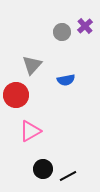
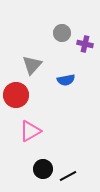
purple cross: moved 18 px down; rotated 35 degrees counterclockwise
gray circle: moved 1 px down
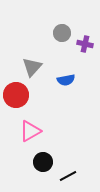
gray triangle: moved 2 px down
black circle: moved 7 px up
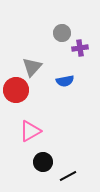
purple cross: moved 5 px left, 4 px down; rotated 21 degrees counterclockwise
blue semicircle: moved 1 px left, 1 px down
red circle: moved 5 px up
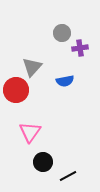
pink triangle: moved 1 px down; rotated 25 degrees counterclockwise
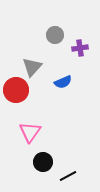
gray circle: moved 7 px left, 2 px down
blue semicircle: moved 2 px left, 1 px down; rotated 12 degrees counterclockwise
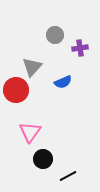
black circle: moved 3 px up
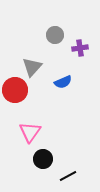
red circle: moved 1 px left
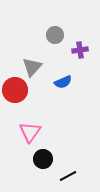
purple cross: moved 2 px down
